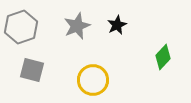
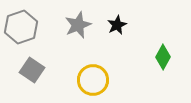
gray star: moved 1 px right, 1 px up
green diamond: rotated 15 degrees counterclockwise
gray square: rotated 20 degrees clockwise
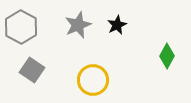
gray hexagon: rotated 12 degrees counterclockwise
green diamond: moved 4 px right, 1 px up
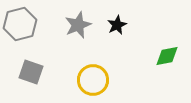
gray hexagon: moved 1 px left, 3 px up; rotated 16 degrees clockwise
green diamond: rotated 50 degrees clockwise
gray square: moved 1 px left, 2 px down; rotated 15 degrees counterclockwise
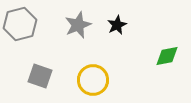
gray square: moved 9 px right, 4 px down
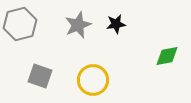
black star: moved 1 px left, 1 px up; rotated 18 degrees clockwise
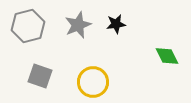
gray hexagon: moved 8 px right, 2 px down
green diamond: rotated 75 degrees clockwise
yellow circle: moved 2 px down
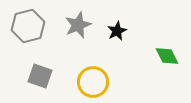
black star: moved 1 px right, 7 px down; rotated 18 degrees counterclockwise
